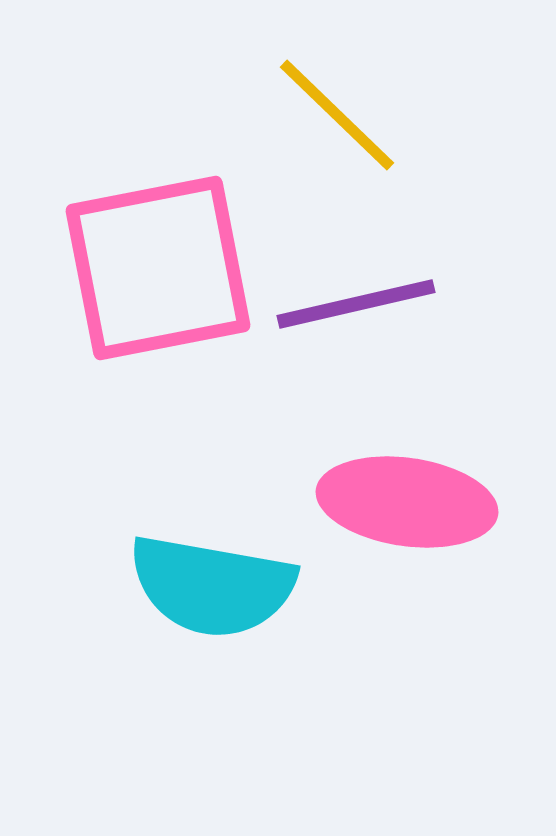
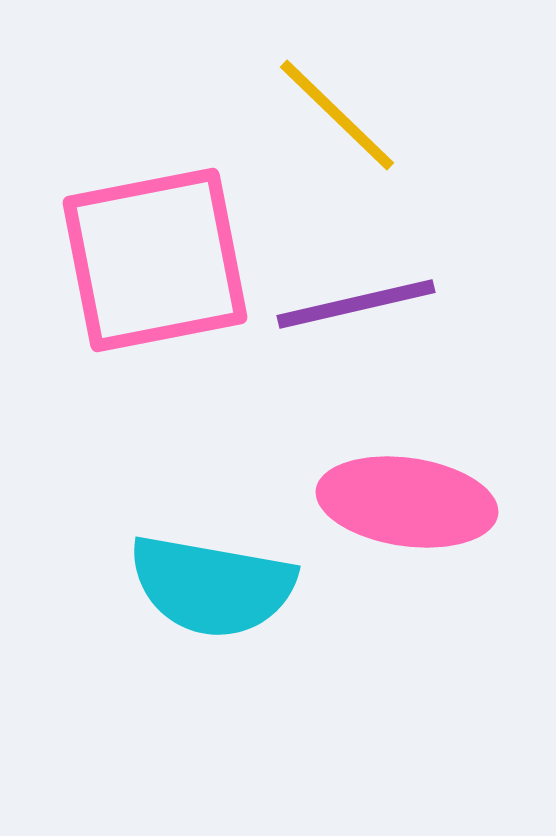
pink square: moved 3 px left, 8 px up
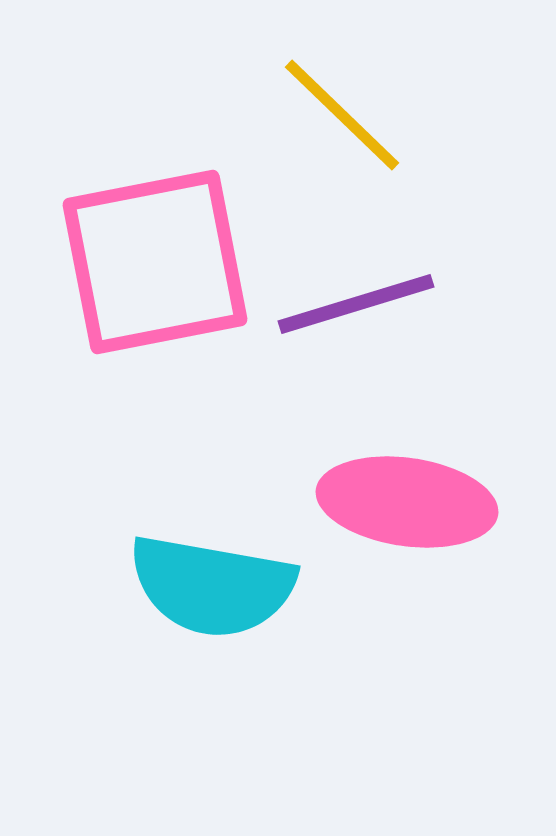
yellow line: moved 5 px right
pink square: moved 2 px down
purple line: rotated 4 degrees counterclockwise
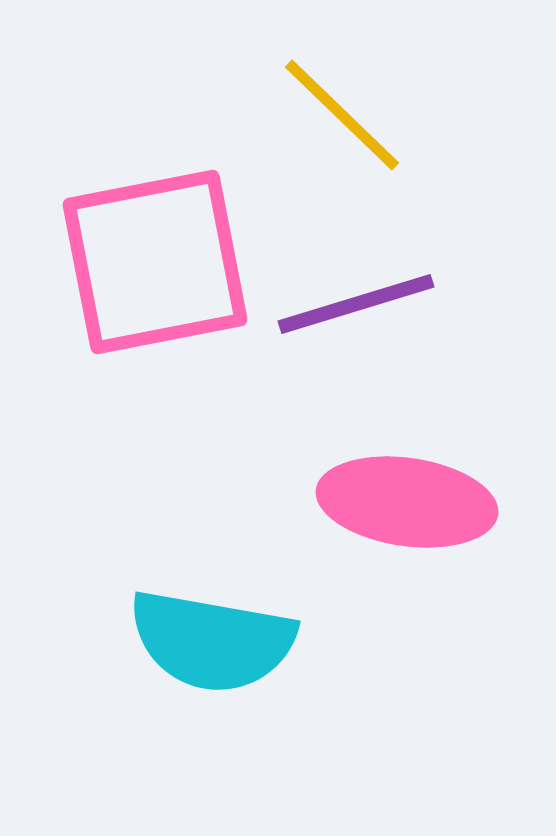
cyan semicircle: moved 55 px down
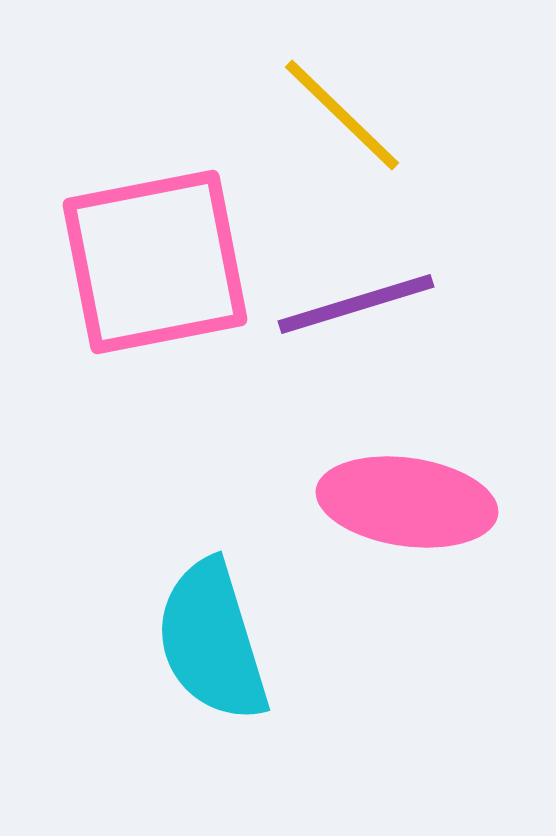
cyan semicircle: rotated 63 degrees clockwise
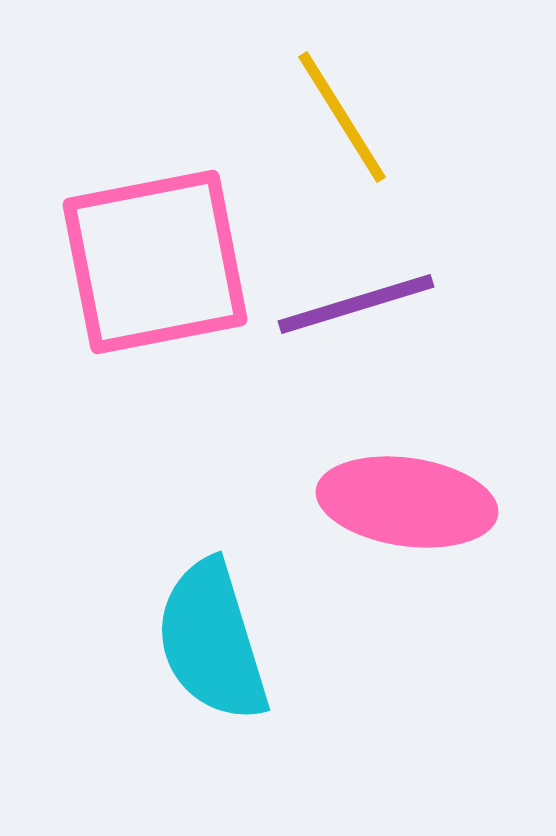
yellow line: moved 2 px down; rotated 14 degrees clockwise
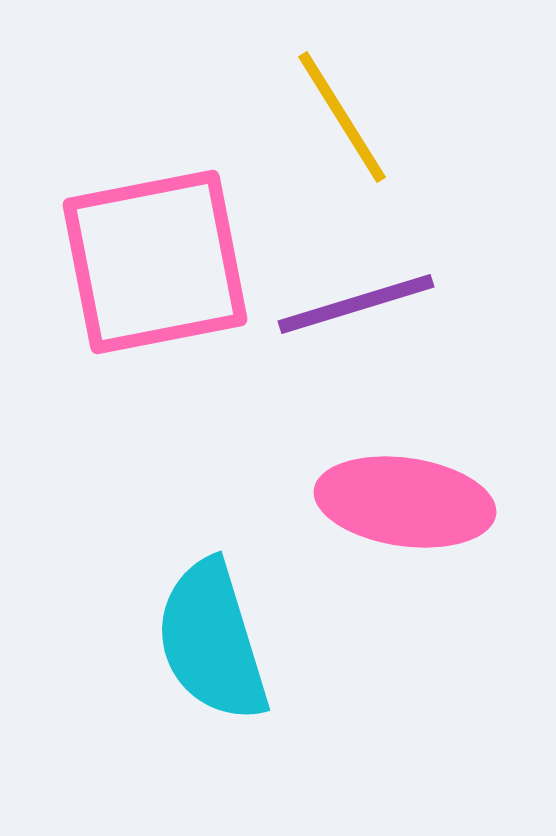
pink ellipse: moved 2 px left
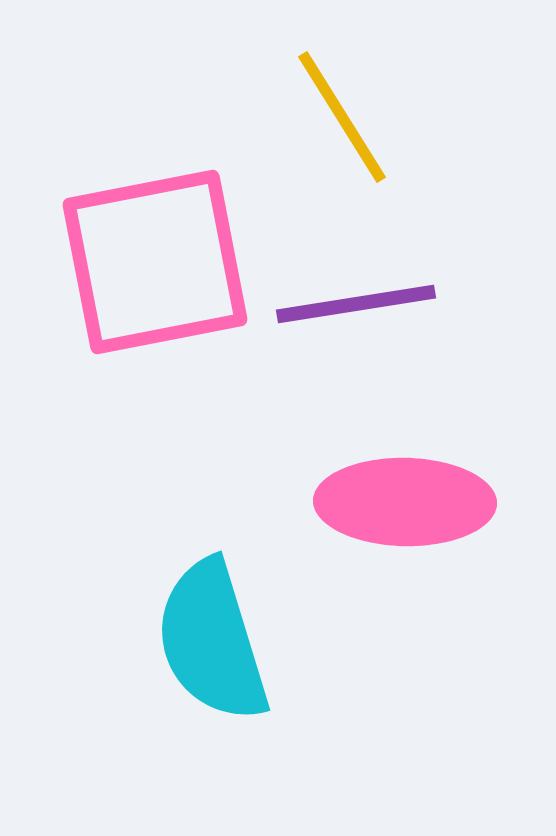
purple line: rotated 8 degrees clockwise
pink ellipse: rotated 7 degrees counterclockwise
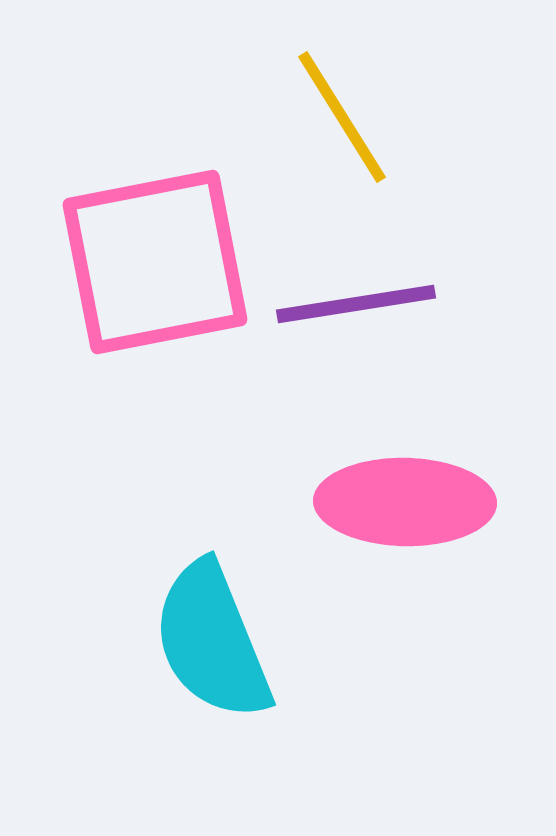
cyan semicircle: rotated 5 degrees counterclockwise
